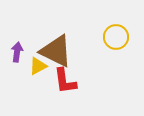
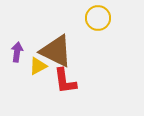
yellow circle: moved 18 px left, 19 px up
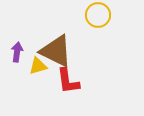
yellow circle: moved 3 px up
yellow triangle: rotated 12 degrees clockwise
red L-shape: moved 3 px right
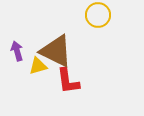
purple arrow: moved 1 px up; rotated 24 degrees counterclockwise
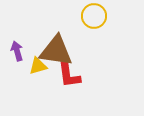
yellow circle: moved 4 px left, 1 px down
brown triangle: rotated 18 degrees counterclockwise
red L-shape: moved 1 px right, 6 px up
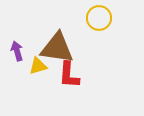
yellow circle: moved 5 px right, 2 px down
brown triangle: moved 1 px right, 3 px up
red L-shape: rotated 12 degrees clockwise
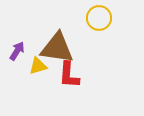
purple arrow: rotated 48 degrees clockwise
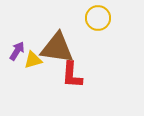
yellow circle: moved 1 px left
yellow triangle: moved 5 px left, 6 px up
red L-shape: moved 3 px right
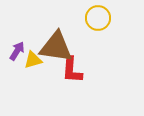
brown triangle: moved 1 px left, 1 px up
red L-shape: moved 5 px up
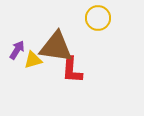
purple arrow: moved 1 px up
